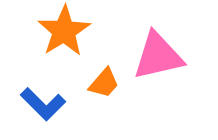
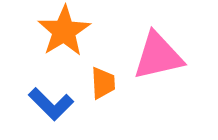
orange trapezoid: moved 1 px left; rotated 44 degrees counterclockwise
blue L-shape: moved 8 px right
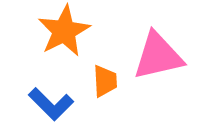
orange star: rotated 4 degrees clockwise
orange trapezoid: moved 2 px right, 2 px up
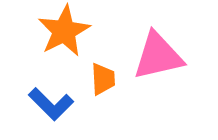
orange trapezoid: moved 2 px left, 2 px up
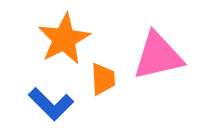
orange star: moved 8 px down
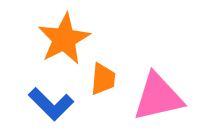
pink triangle: moved 41 px down
orange trapezoid: rotated 8 degrees clockwise
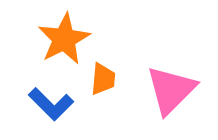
pink triangle: moved 13 px right, 7 px up; rotated 32 degrees counterclockwise
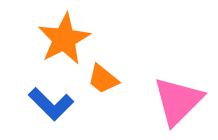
orange trapezoid: rotated 124 degrees clockwise
pink triangle: moved 7 px right, 11 px down
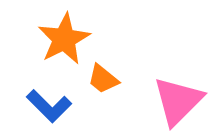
blue L-shape: moved 2 px left, 2 px down
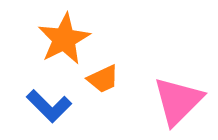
orange trapezoid: rotated 64 degrees counterclockwise
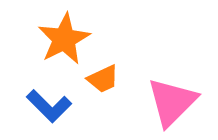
pink triangle: moved 6 px left, 1 px down
